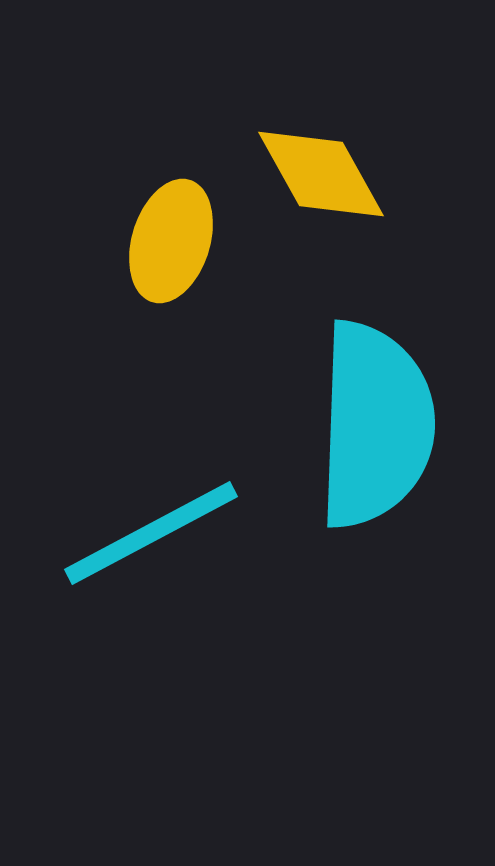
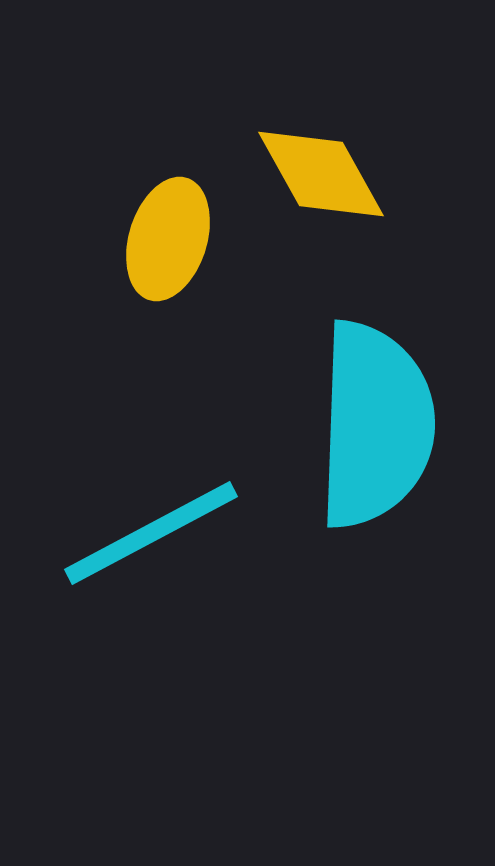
yellow ellipse: moved 3 px left, 2 px up
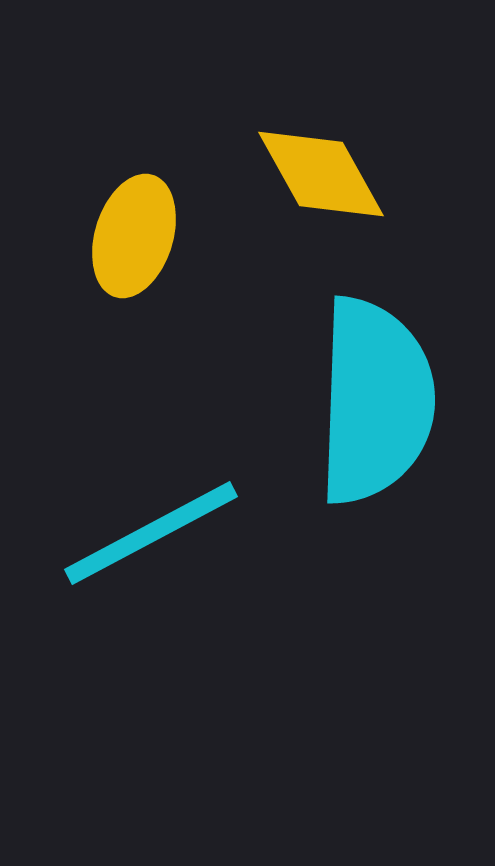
yellow ellipse: moved 34 px left, 3 px up
cyan semicircle: moved 24 px up
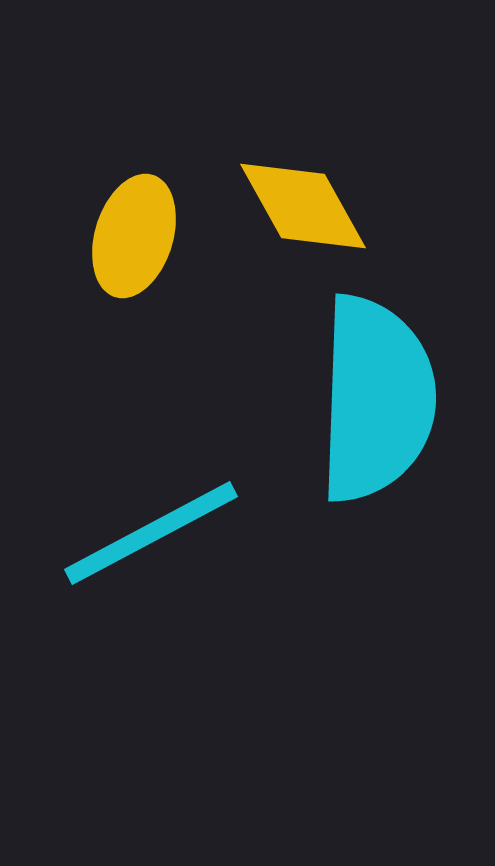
yellow diamond: moved 18 px left, 32 px down
cyan semicircle: moved 1 px right, 2 px up
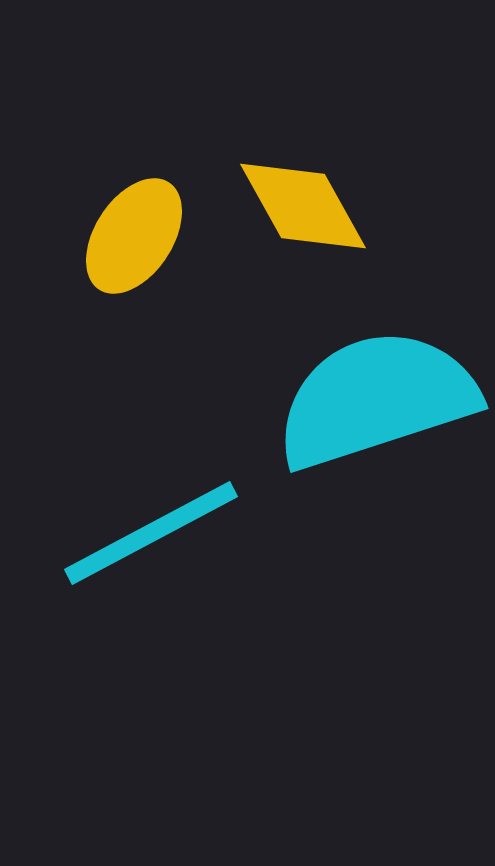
yellow ellipse: rotated 16 degrees clockwise
cyan semicircle: rotated 110 degrees counterclockwise
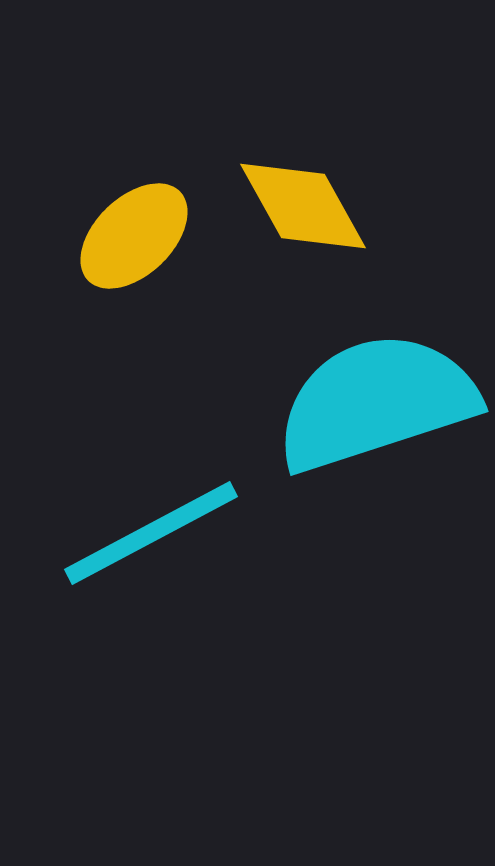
yellow ellipse: rotated 13 degrees clockwise
cyan semicircle: moved 3 px down
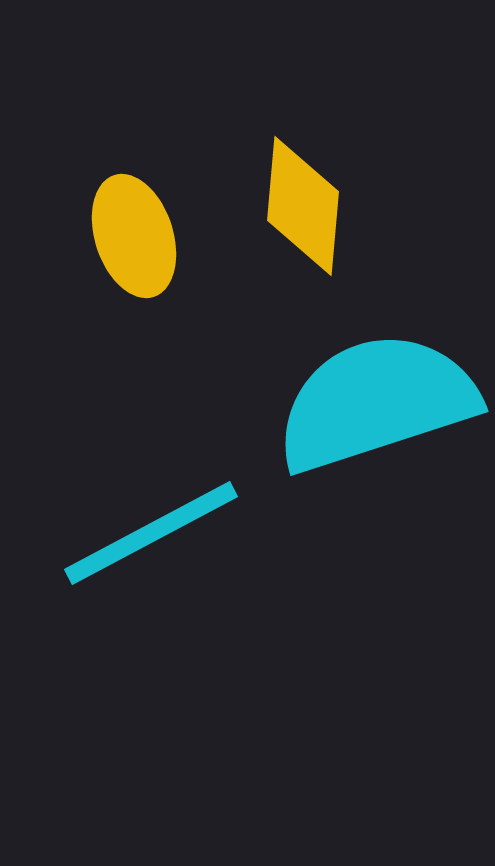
yellow diamond: rotated 34 degrees clockwise
yellow ellipse: rotated 64 degrees counterclockwise
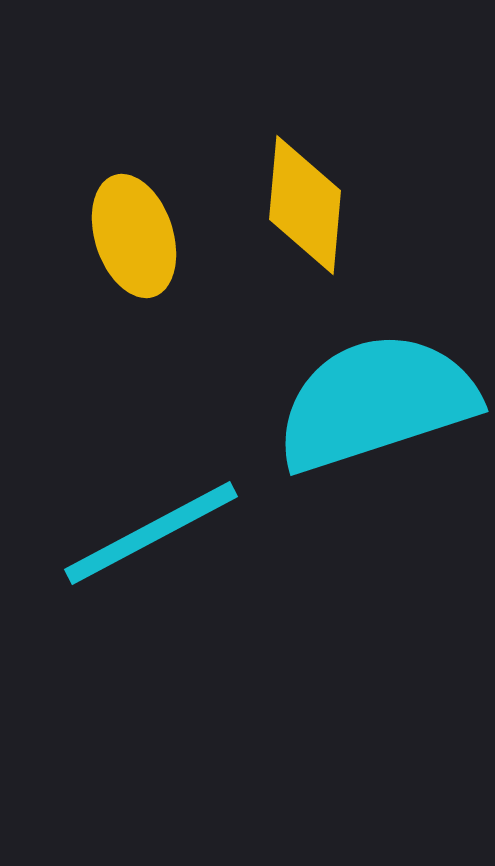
yellow diamond: moved 2 px right, 1 px up
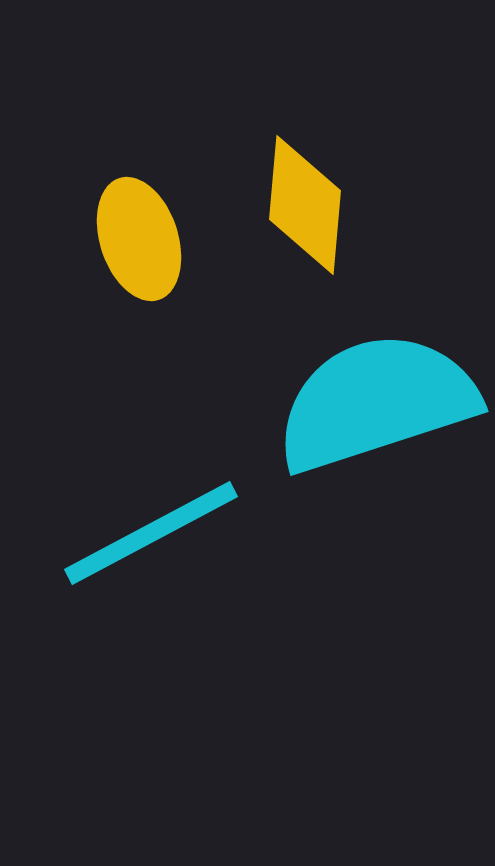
yellow ellipse: moved 5 px right, 3 px down
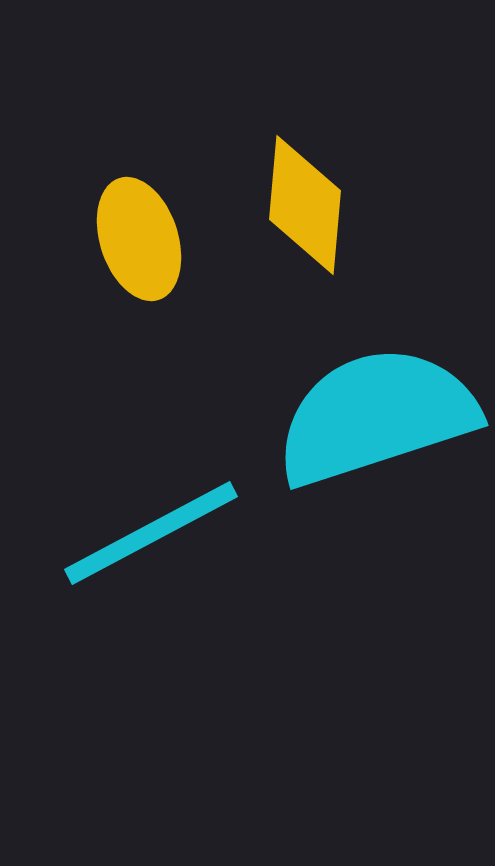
cyan semicircle: moved 14 px down
